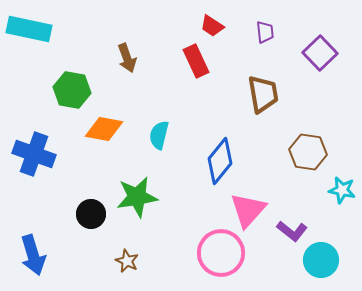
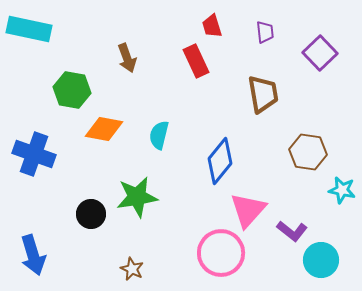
red trapezoid: rotated 40 degrees clockwise
brown star: moved 5 px right, 8 px down
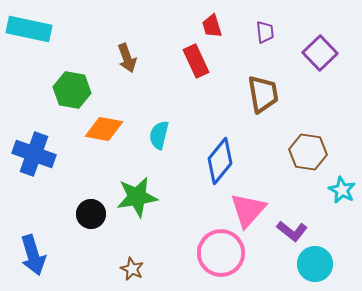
cyan star: rotated 16 degrees clockwise
cyan circle: moved 6 px left, 4 px down
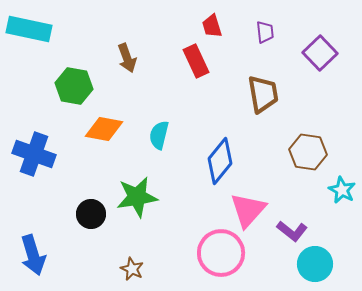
green hexagon: moved 2 px right, 4 px up
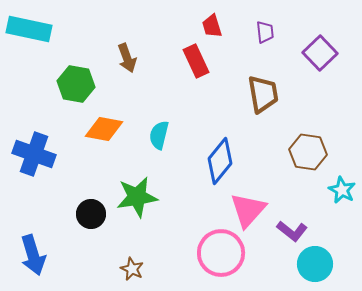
green hexagon: moved 2 px right, 2 px up
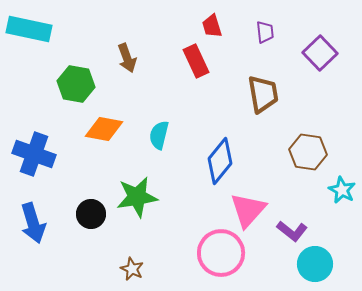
blue arrow: moved 32 px up
